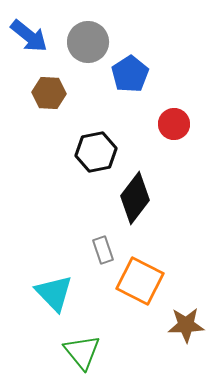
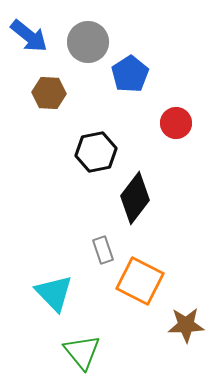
red circle: moved 2 px right, 1 px up
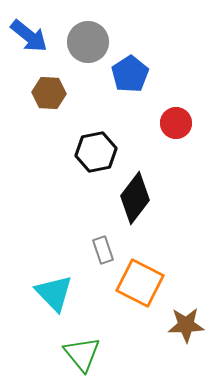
orange square: moved 2 px down
green triangle: moved 2 px down
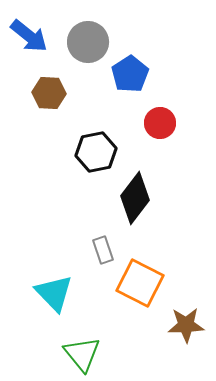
red circle: moved 16 px left
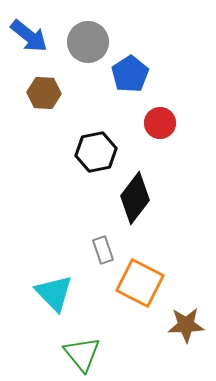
brown hexagon: moved 5 px left
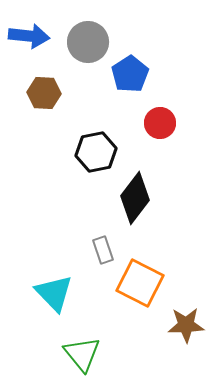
blue arrow: rotated 33 degrees counterclockwise
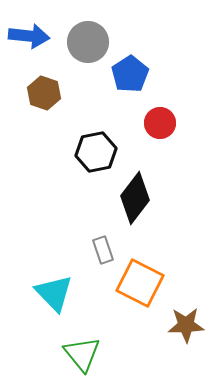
brown hexagon: rotated 16 degrees clockwise
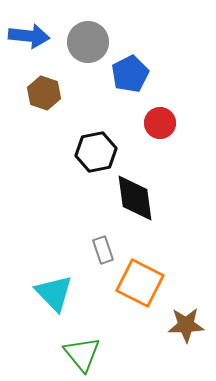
blue pentagon: rotated 6 degrees clockwise
black diamond: rotated 45 degrees counterclockwise
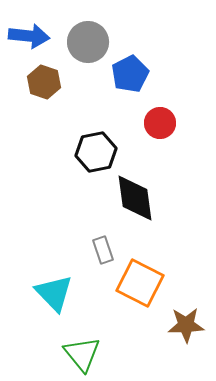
brown hexagon: moved 11 px up
